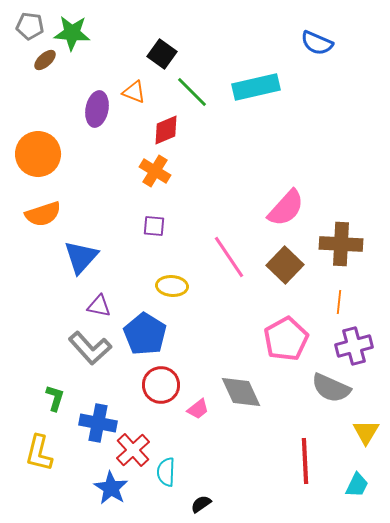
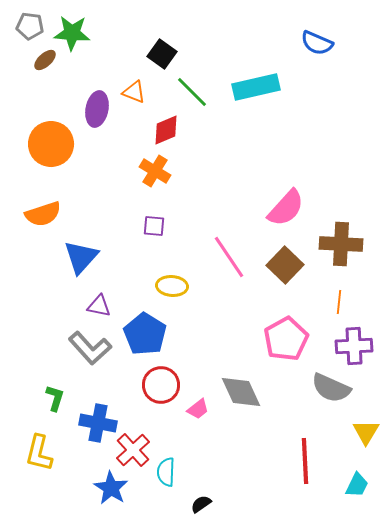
orange circle: moved 13 px right, 10 px up
purple cross: rotated 12 degrees clockwise
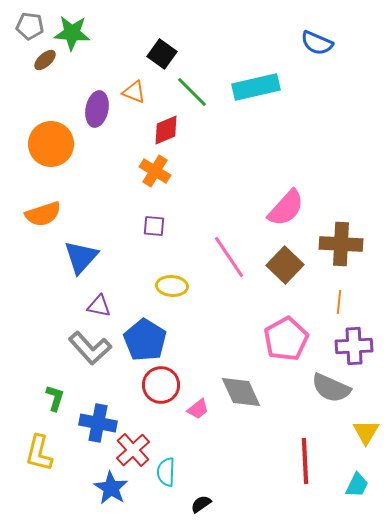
blue pentagon: moved 6 px down
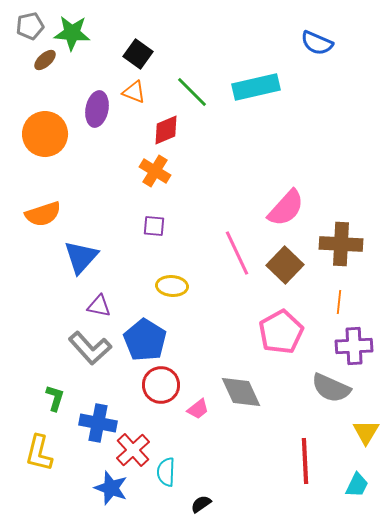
gray pentagon: rotated 20 degrees counterclockwise
black square: moved 24 px left
orange circle: moved 6 px left, 10 px up
pink line: moved 8 px right, 4 px up; rotated 9 degrees clockwise
pink pentagon: moved 5 px left, 7 px up
blue star: rotated 12 degrees counterclockwise
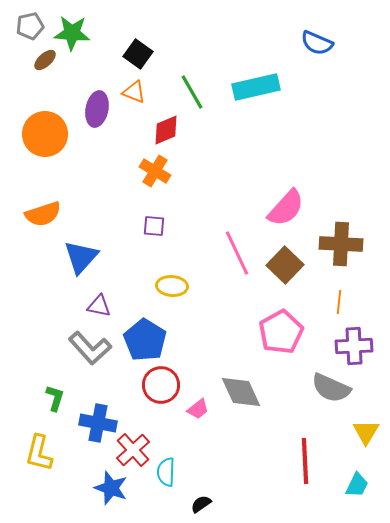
green line: rotated 15 degrees clockwise
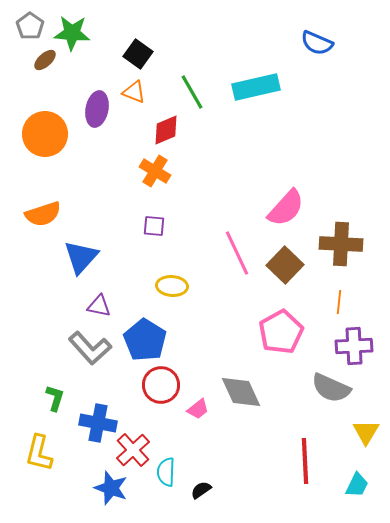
gray pentagon: rotated 24 degrees counterclockwise
black semicircle: moved 14 px up
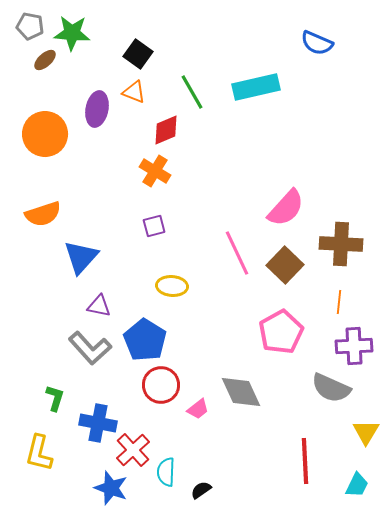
gray pentagon: rotated 24 degrees counterclockwise
purple square: rotated 20 degrees counterclockwise
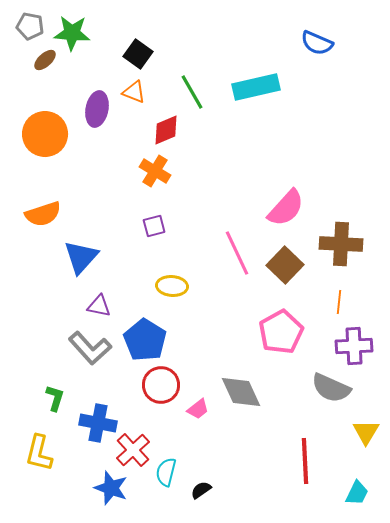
cyan semicircle: rotated 12 degrees clockwise
cyan trapezoid: moved 8 px down
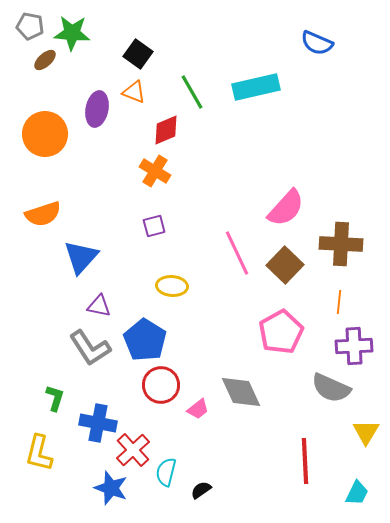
gray L-shape: rotated 9 degrees clockwise
